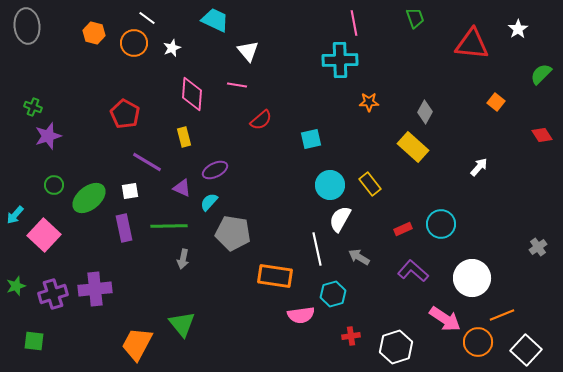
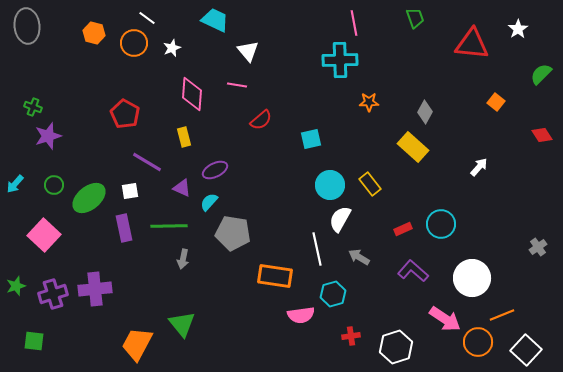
cyan arrow at (15, 215): moved 31 px up
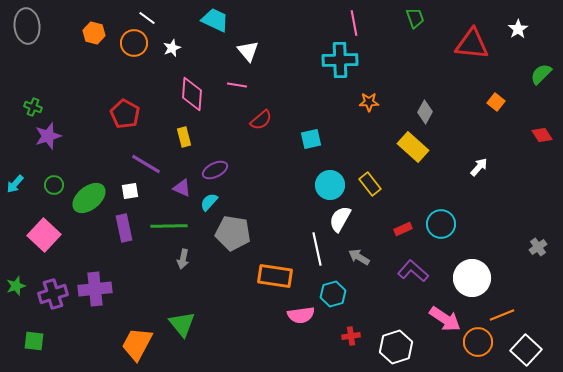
purple line at (147, 162): moved 1 px left, 2 px down
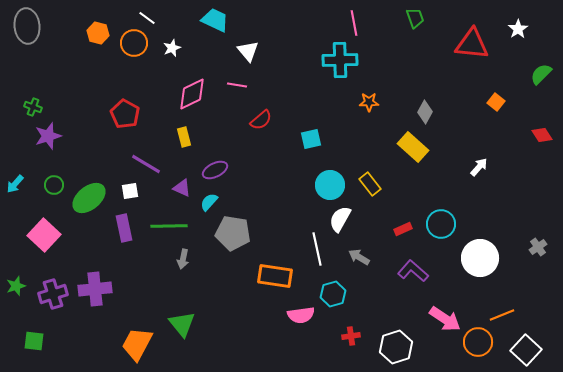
orange hexagon at (94, 33): moved 4 px right
pink diamond at (192, 94): rotated 60 degrees clockwise
white circle at (472, 278): moved 8 px right, 20 px up
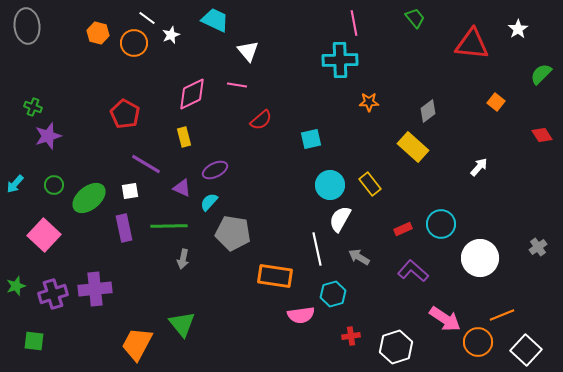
green trapezoid at (415, 18): rotated 20 degrees counterclockwise
white star at (172, 48): moved 1 px left, 13 px up
gray diamond at (425, 112): moved 3 px right, 1 px up; rotated 25 degrees clockwise
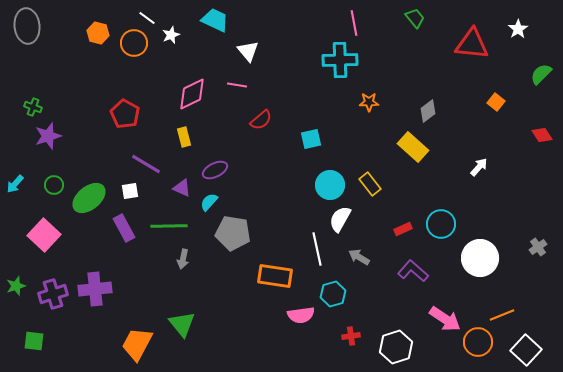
purple rectangle at (124, 228): rotated 16 degrees counterclockwise
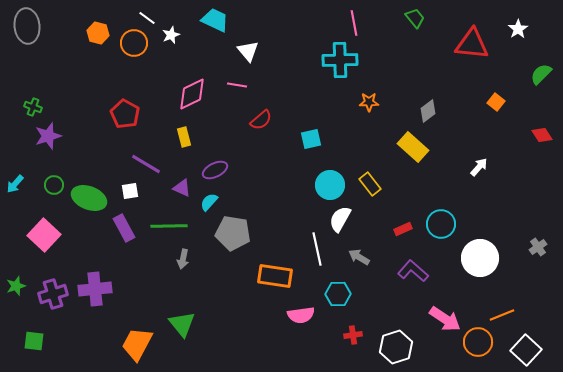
green ellipse at (89, 198): rotated 60 degrees clockwise
cyan hexagon at (333, 294): moved 5 px right; rotated 15 degrees clockwise
red cross at (351, 336): moved 2 px right, 1 px up
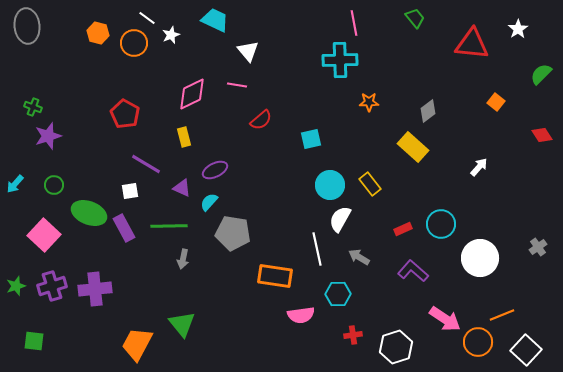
green ellipse at (89, 198): moved 15 px down
purple cross at (53, 294): moved 1 px left, 8 px up
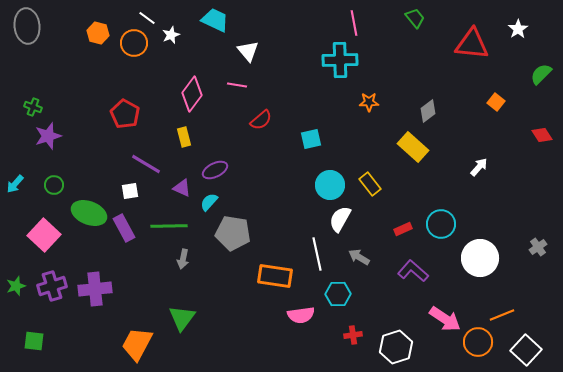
pink diamond at (192, 94): rotated 28 degrees counterclockwise
white line at (317, 249): moved 5 px down
green triangle at (182, 324): moved 6 px up; rotated 16 degrees clockwise
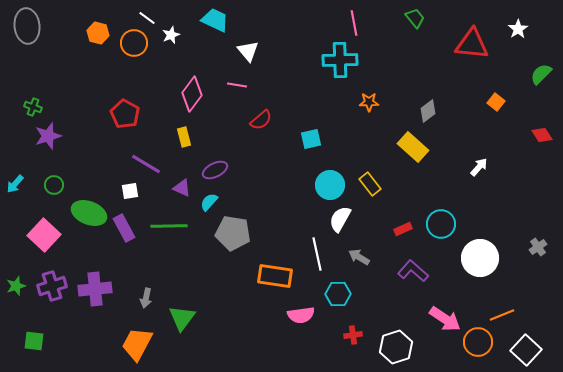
gray arrow at (183, 259): moved 37 px left, 39 px down
